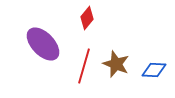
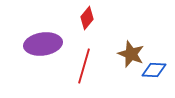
purple ellipse: rotated 54 degrees counterclockwise
brown star: moved 15 px right, 10 px up
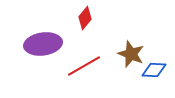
red diamond: moved 2 px left
red line: rotated 44 degrees clockwise
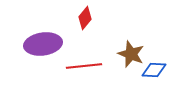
red line: rotated 24 degrees clockwise
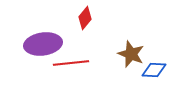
red line: moved 13 px left, 3 px up
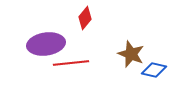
purple ellipse: moved 3 px right
blue diamond: rotated 10 degrees clockwise
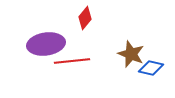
red line: moved 1 px right, 2 px up
blue diamond: moved 3 px left, 2 px up
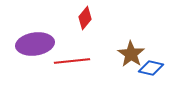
purple ellipse: moved 11 px left
brown star: rotated 12 degrees clockwise
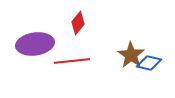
red diamond: moved 7 px left, 5 px down
brown star: moved 1 px down
blue diamond: moved 2 px left, 5 px up
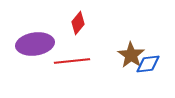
blue diamond: moved 1 px left, 1 px down; rotated 20 degrees counterclockwise
